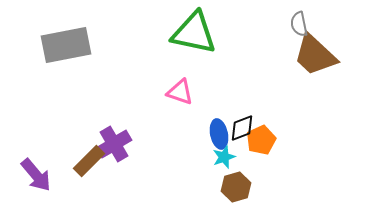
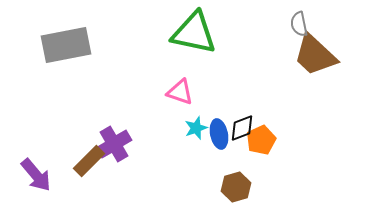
cyan star: moved 28 px left, 29 px up
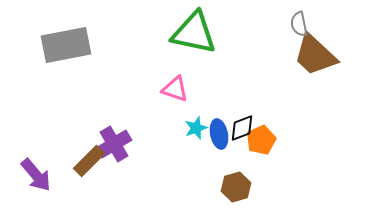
pink triangle: moved 5 px left, 3 px up
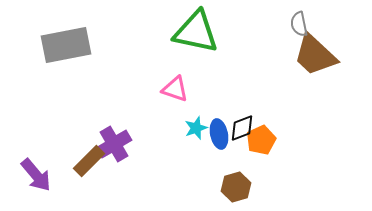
green triangle: moved 2 px right, 1 px up
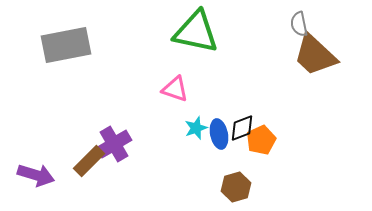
purple arrow: rotated 33 degrees counterclockwise
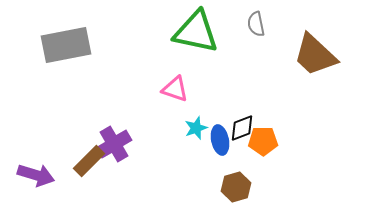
gray semicircle: moved 43 px left
blue ellipse: moved 1 px right, 6 px down
orange pentagon: moved 2 px right, 1 px down; rotated 24 degrees clockwise
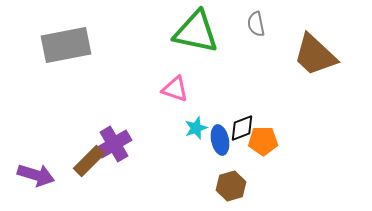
brown hexagon: moved 5 px left, 1 px up
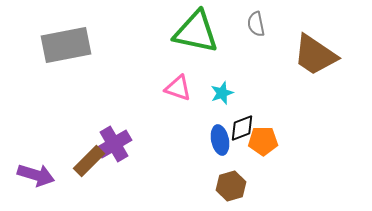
brown trapezoid: rotated 9 degrees counterclockwise
pink triangle: moved 3 px right, 1 px up
cyan star: moved 26 px right, 35 px up
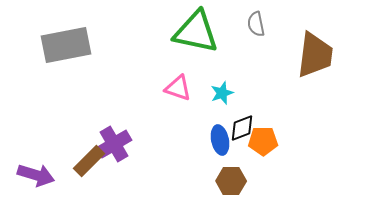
brown trapezoid: rotated 117 degrees counterclockwise
brown hexagon: moved 5 px up; rotated 16 degrees clockwise
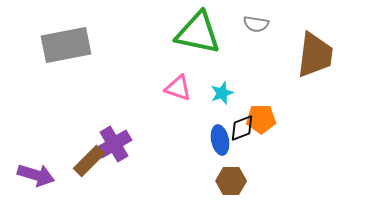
gray semicircle: rotated 70 degrees counterclockwise
green triangle: moved 2 px right, 1 px down
orange pentagon: moved 2 px left, 22 px up
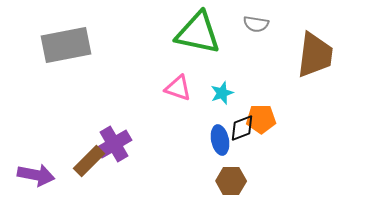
purple arrow: rotated 6 degrees counterclockwise
